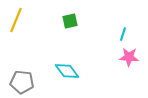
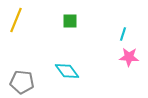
green square: rotated 14 degrees clockwise
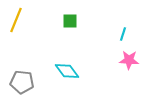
pink star: moved 3 px down
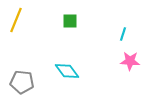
pink star: moved 1 px right, 1 px down
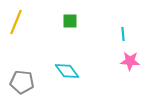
yellow line: moved 2 px down
cyan line: rotated 24 degrees counterclockwise
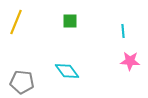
cyan line: moved 3 px up
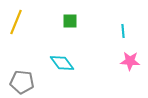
cyan diamond: moved 5 px left, 8 px up
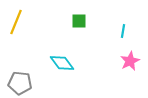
green square: moved 9 px right
cyan line: rotated 16 degrees clockwise
pink star: rotated 30 degrees counterclockwise
gray pentagon: moved 2 px left, 1 px down
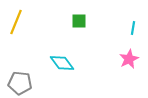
cyan line: moved 10 px right, 3 px up
pink star: moved 1 px left, 2 px up
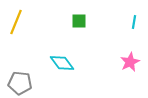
cyan line: moved 1 px right, 6 px up
pink star: moved 1 px right, 3 px down
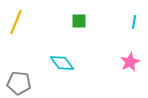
gray pentagon: moved 1 px left
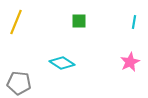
cyan diamond: rotated 20 degrees counterclockwise
